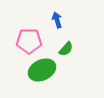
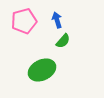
pink pentagon: moved 5 px left, 20 px up; rotated 15 degrees counterclockwise
green semicircle: moved 3 px left, 8 px up
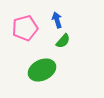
pink pentagon: moved 1 px right, 7 px down
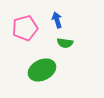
green semicircle: moved 2 px right, 2 px down; rotated 56 degrees clockwise
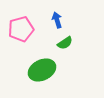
pink pentagon: moved 4 px left, 1 px down
green semicircle: rotated 42 degrees counterclockwise
